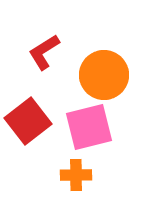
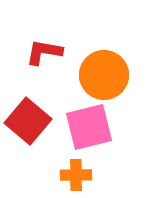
red L-shape: rotated 42 degrees clockwise
red square: rotated 12 degrees counterclockwise
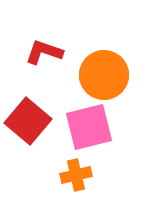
red L-shape: rotated 9 degrees clockwise
orange cross: rotated 12 degrees counterclockwise
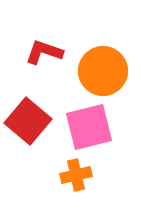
orange circle: moved 1 px left, 4 px up
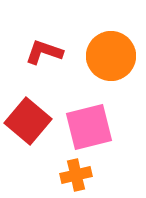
orange circle: moved 8 px right, 15 px up
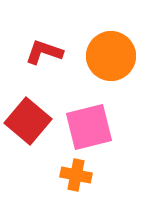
orange cross: rotated 24 degrees clockwise
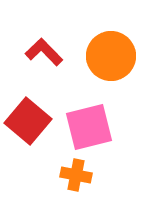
red L-shape: rotated 27 degrees clockwise
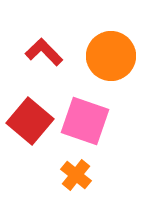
red square: moved 2 px right
pink square: moved 4 px left, 6 px up; rotated 33 degrees clockwise
orange cross: rotated 28 degrees clockwise
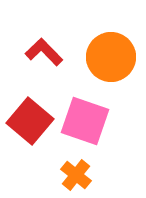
orange circle: moved 1 px down
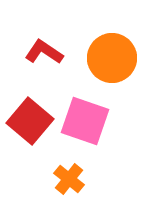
red L-shape: rotated 12 degrees counterclockwise
orange circle: moved 1 px right, 1 px down
orange cross: moved 7 px left, 4 px down
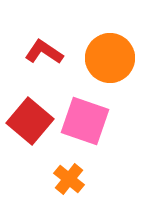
orange circle: moved 2 px left
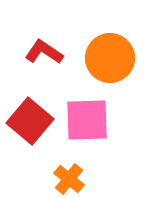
pink square: moved 2 px right, 1 px up; rotated 21 degrees counterclockwise
